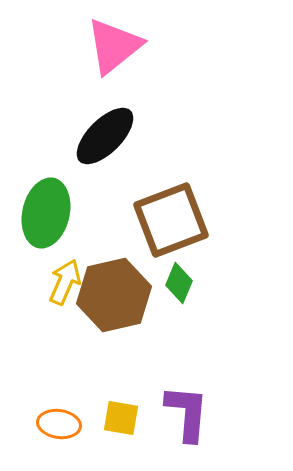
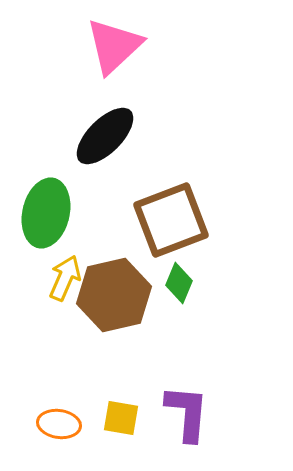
pink triangle: rotated 4 degrees counterclockwise
yellow arrow: moved 4 px up
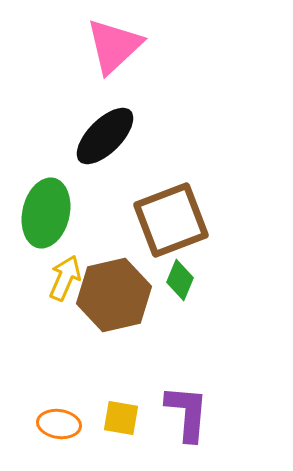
green diamond: moved 1 px right, 3 px up
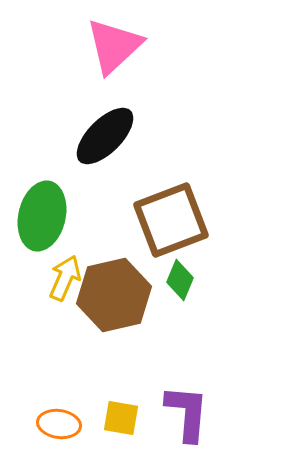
green ellipse: moved 4 px left, 3 px down
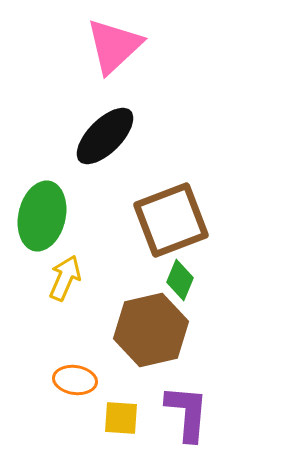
brown hexagon: moved 37 px right, 35 px down
yellow square: rotated 6 degrees counterclockwise
orange ellipse: moved 16 px right, 44 px up
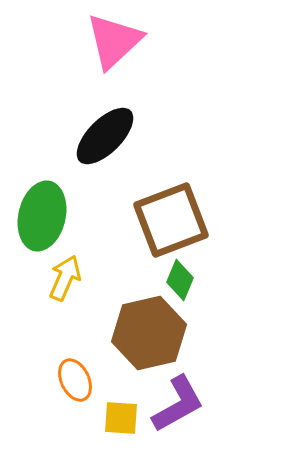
pink triangle: moved 5 px up
brown hexagon: moved 2 px left, 3 px down
orange ellipse: rotated 57 degrees clockwise
purple L-shape: moved 9 px left, 9 px up; rotated 56 degrees clockwise
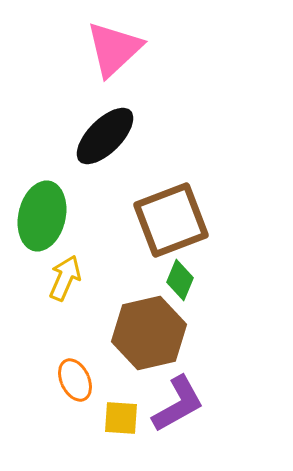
pink triangle: moved 8 px down
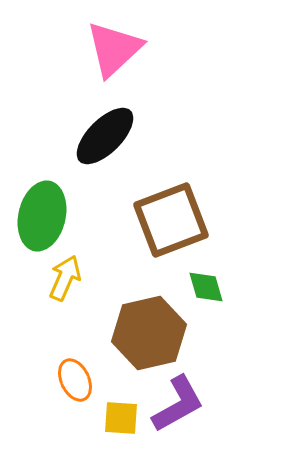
green diamond: moved 26 px right, 7 px down; rotated 39 degrees counterclockwise
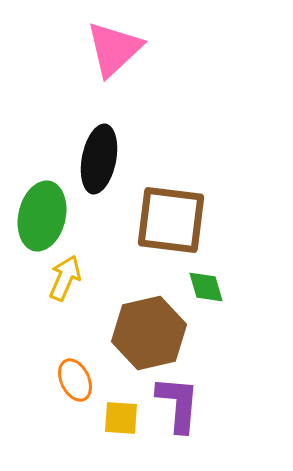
black ellipse: moved 6 px left, 23 px down; rotated 34 degrees counterclockwise
brown square: rotated 28 degrees clockwise
purple L-shape: rotated 56 degrees counterclockwise
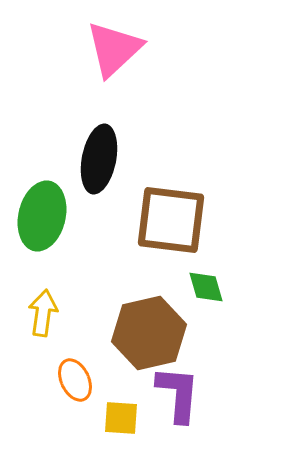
yellow arrow: moved 22 px left, 35 px down; rotated 15 degrees counterclockwise
purple L-shape: moved 10 px up
